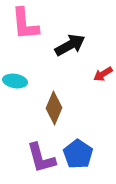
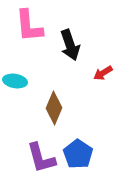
pink L-shape: moved 4 px right, 2 px down
black arrow: rotated 100 degrees clockwise
red arrow: moved 1 px up
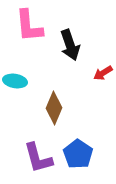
purple L-shape: moved 3 px left
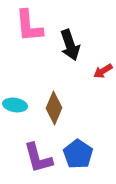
red arrow: moved 2 px up
cyan ellipse: moved 24 px down
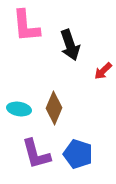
pink L-shape: moved 3 px left
red arrow: rotated 12 degrees counterclockwise
cyan ellipse: moved 4 px right, 4 px down
blue pentagon: rotated 16 degrees counterclockwise
purple L-shape: moved 2 px left, 4 px up
